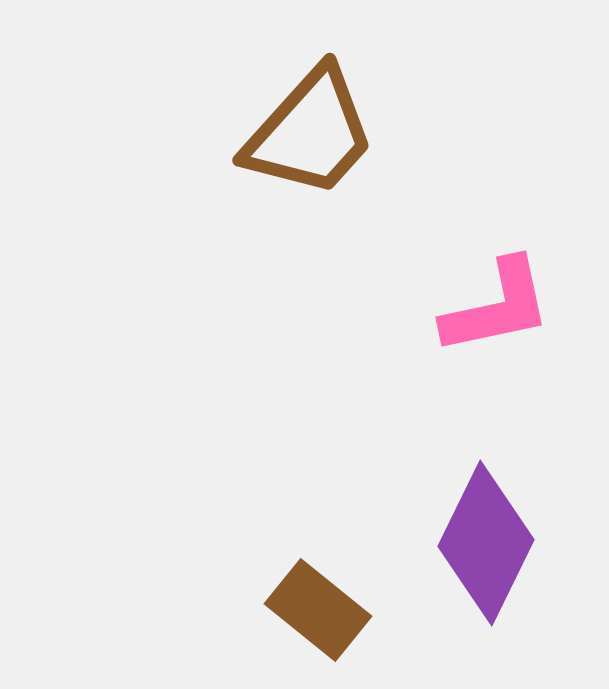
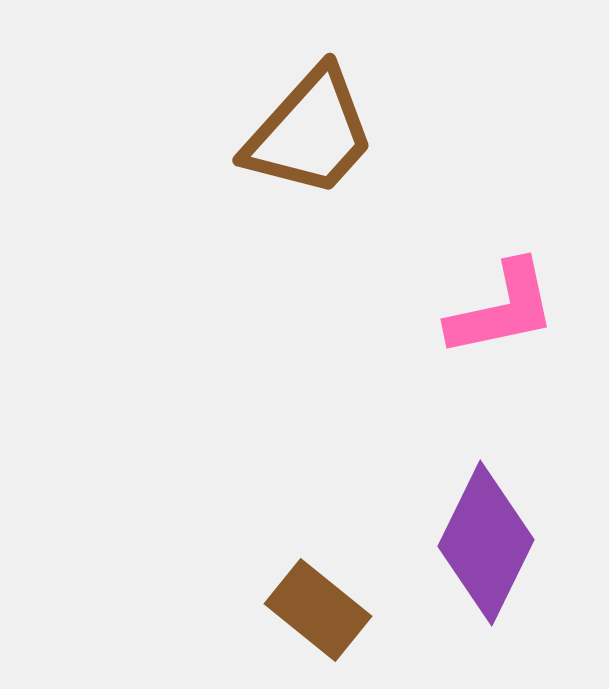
pink L-shape: moved 5 px right, 2 px down
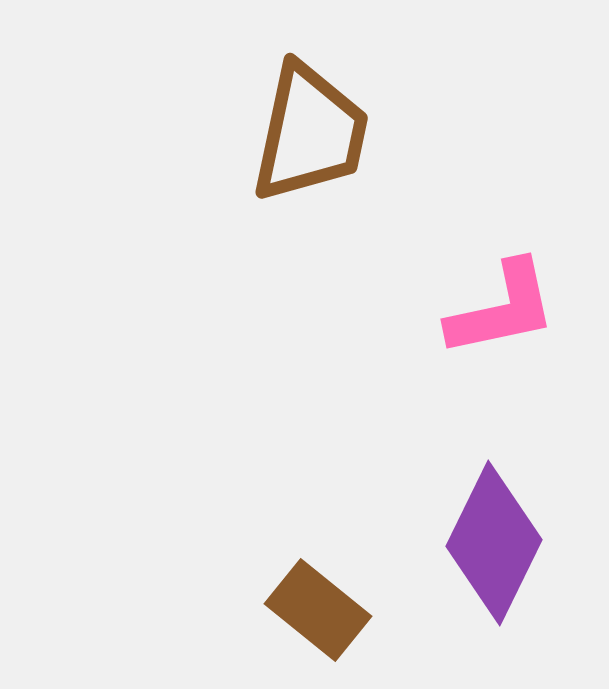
brown trapezoid: rotated 30 degrees counterclockwise
purple diamond: moved 8 px right
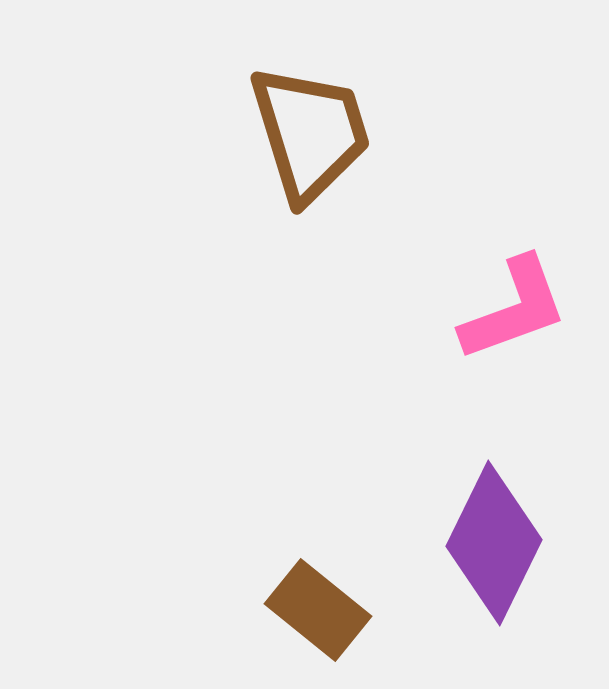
brown trapezoid: rotated 29 degrees counterclockwise
pink L-shape: moved 12 px right; rotated 8 degrees counterclockwise
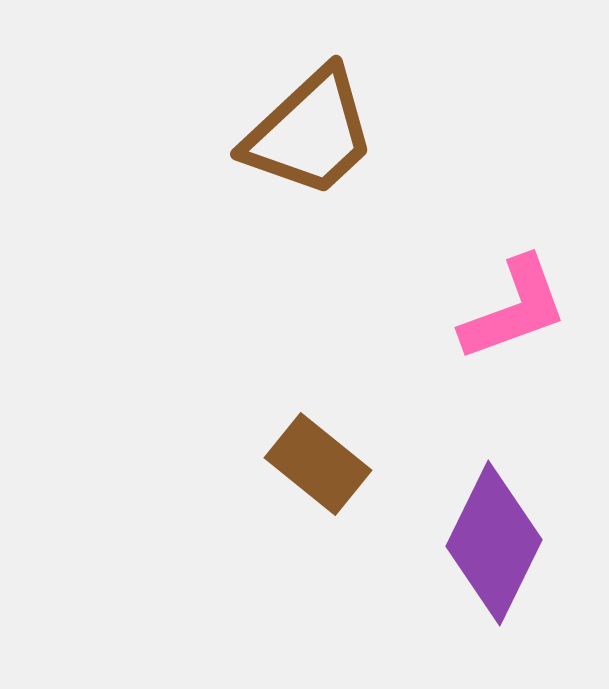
brown trapezoid: rotated 64 degrees clockwise
brown rectangle: moved 146 px up
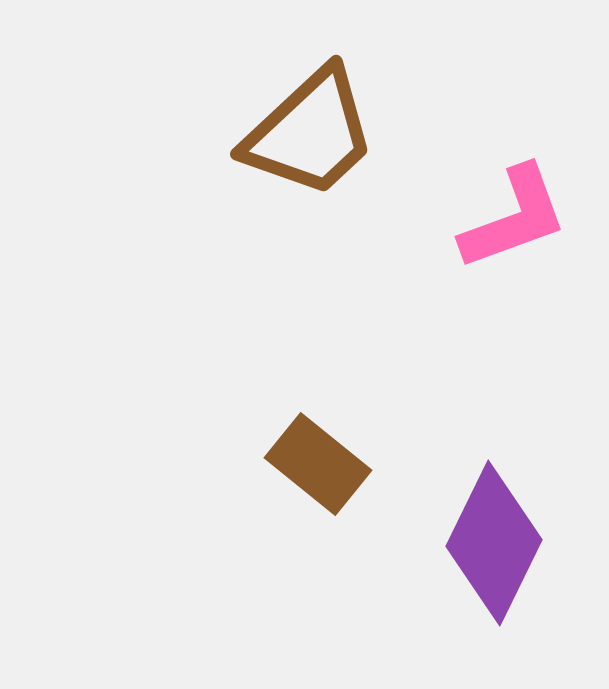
pink L-shape: moved 91 px up
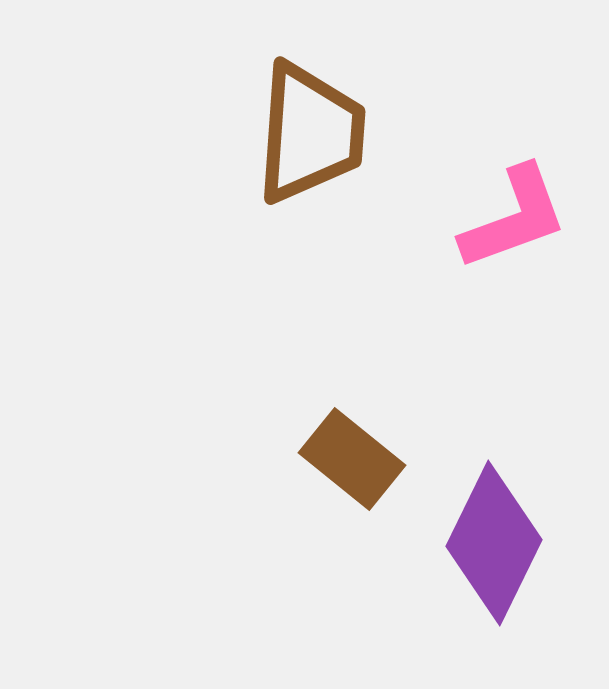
brown trapezoid: rotated 43 degrees counterclockwise
brown rectangle: moved 34 px right, 5 px up
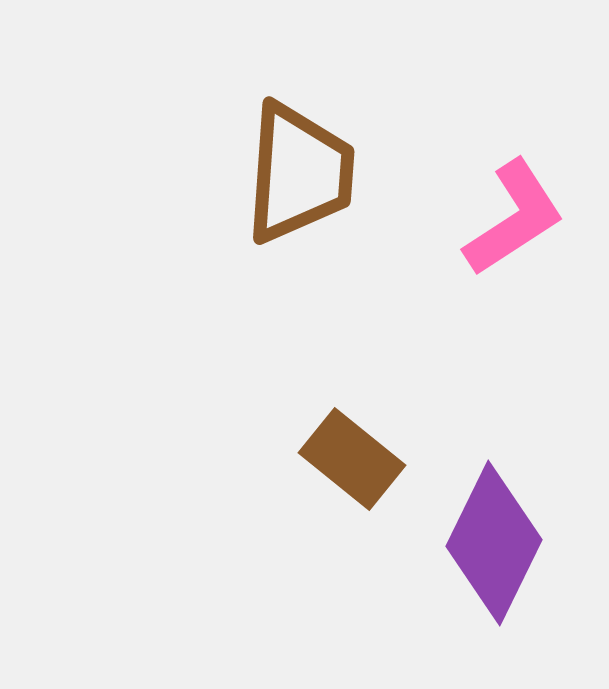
brown trapezoid: moved 11 px left, 40 px down
pink L-shape: rotated 13 degrees counterclockwise
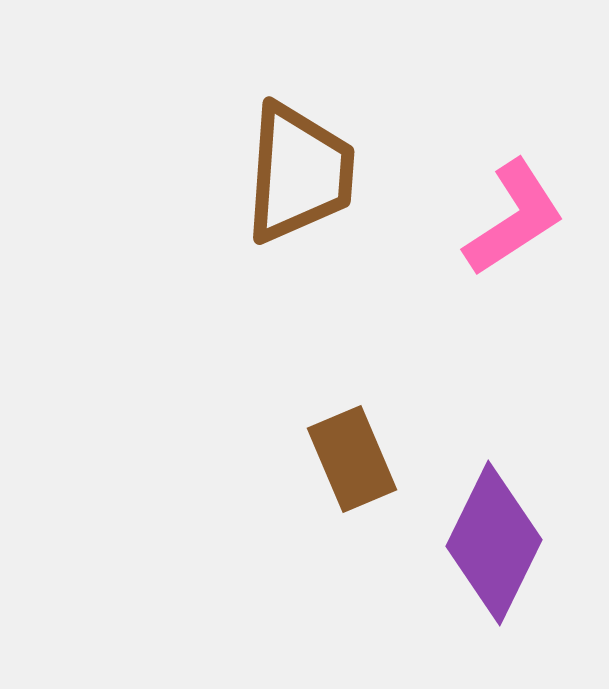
brown rectangle: rotated 28 degrees clockwise
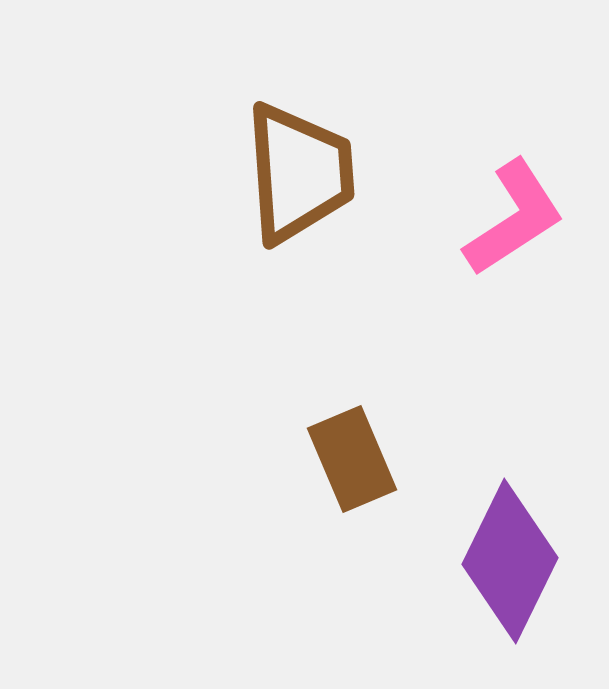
brown trapezoid: rotated 8 degrees counterclockwise
purple diamond: moved 16 px right, 18 px down
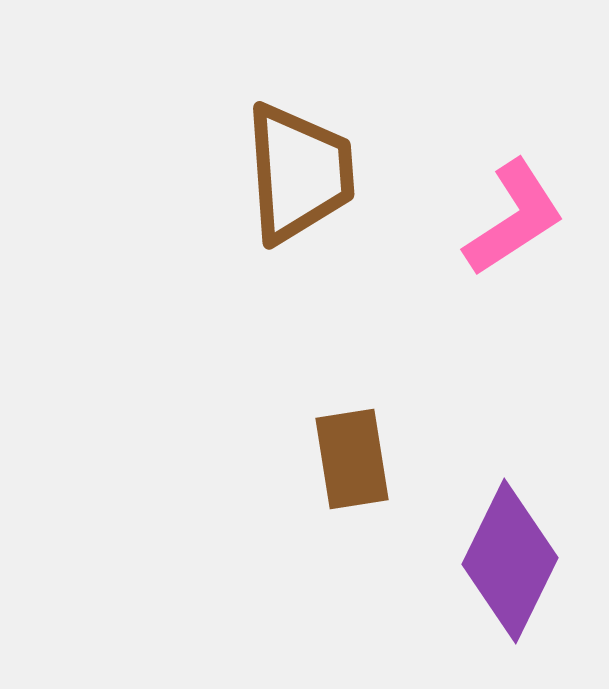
brown rectangle: rotated 14 degrees clockwise
